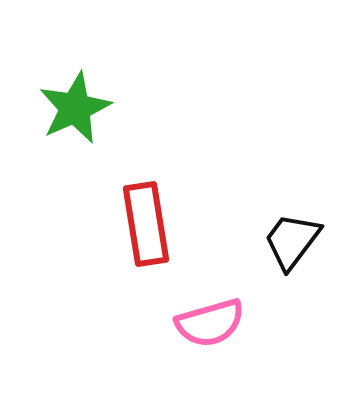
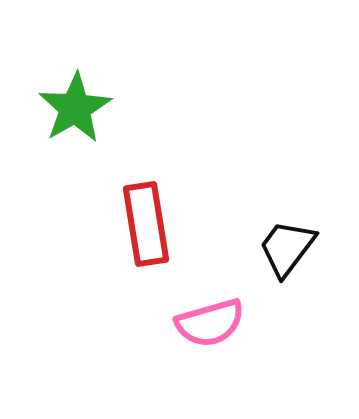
green star: rotated 6 degrees counterclockwise
black trapezoid: moved 5 px left, 7 px down
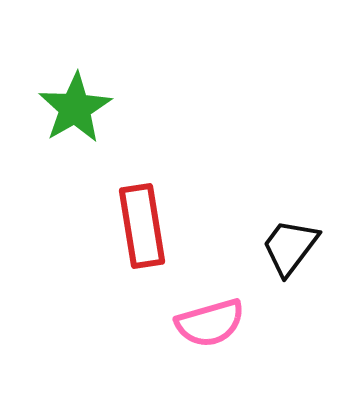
red rectangle: moved 4 px left, 2 px down
black trapezoid: moved 3 px right, 1 px up
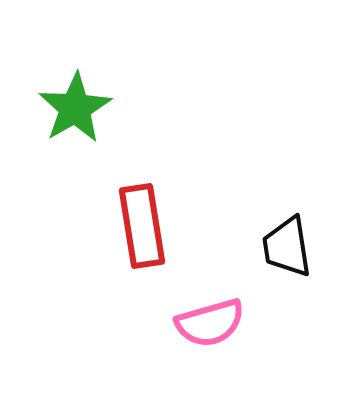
black trapezoid: moved 3 px left; rotated 46 degrees counterclockwise
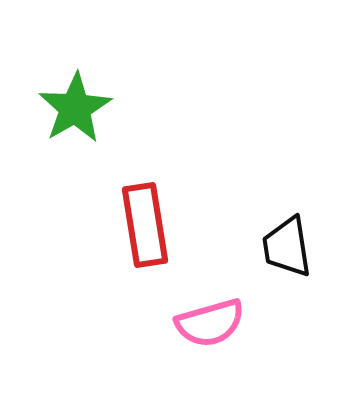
red rectangle: moved 3 px right, 1 px up
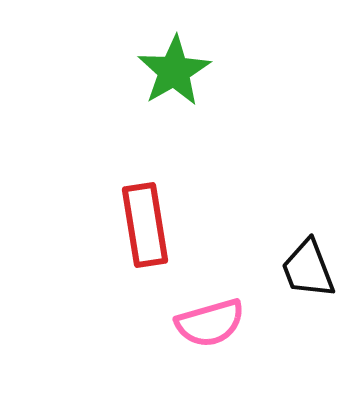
green star: moved 99 px right, 37 px up
black trapezoid: moved 21 px right, 22 px down; rotated 12 degrees counterclockwise
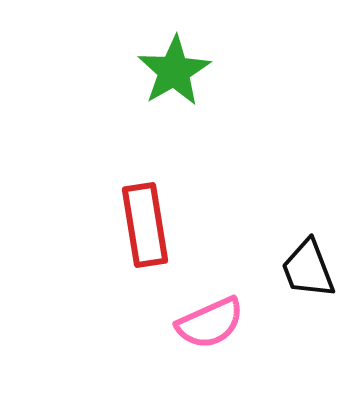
pink semicircle: rotated 8 degrees counterclockwise
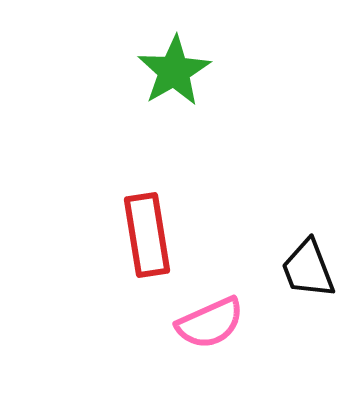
red rectangle: moved 2 px right, 10 px down
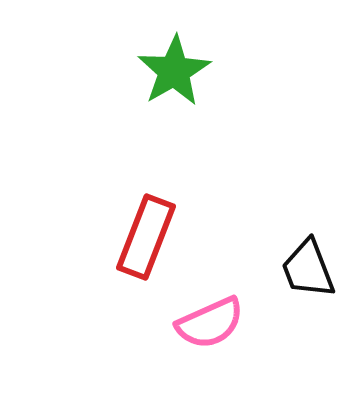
red rectangle: moved 1 px left, 2 px down; rotated 30 degrees clockwise
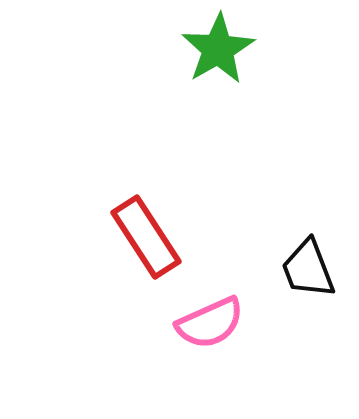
green star: moved 44 px right, 22 px up
red rectangle: rotated 54 degrees counterclockwise
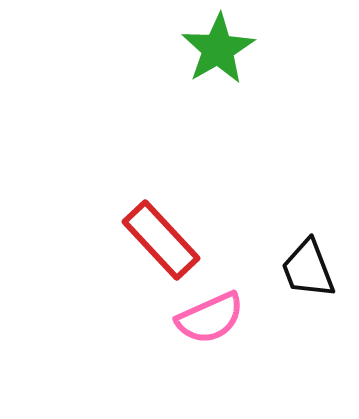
red rectangle: moved 15 px right, 3 px down; rotated 10 degrees counterclockwise
pink semicircle: moved 5 px up
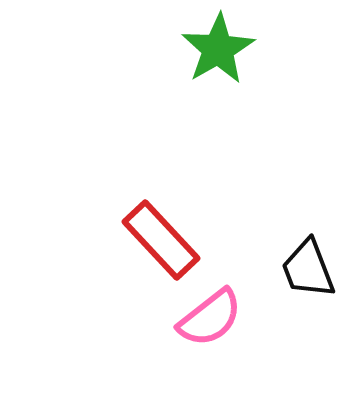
pink semicircle: rotated 14 degrees counterclockwise
